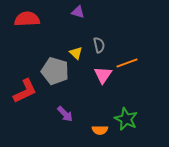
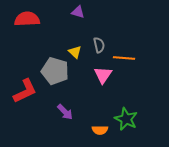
yellow triangle: moved 1 px left, 1 px up
orange line: moved 3 px left, 5 px up; rotated 25 degrees clockwise
purple arrow: moved 2 px up
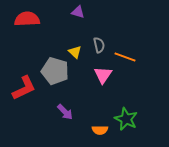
orange line: moved 1 px right, 1 px up; rotated 15 degrees clockwise
red L-shape: moved 1 px left, 3 px up
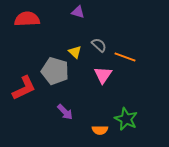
gray semicircle: rotated 35 degrees counterclockwise
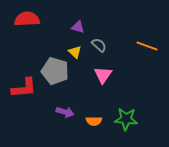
purple triangle: moved 15 px down
orange line: moved 22 px right, 11 px up
red L-shape: rotated 20 degrees clockwise
purple arrow: rotated 30 degrees counterclockwise
green star: rotated 20 degrees counterclockwise
orange semicircle: moved 6 px left, 9 px up
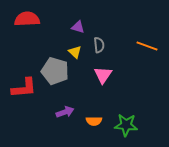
gray semicircle: rotated 42 degrees clockwise
purple arrow: rotated 36 degrees counterclockwise
green star: moved 6 px down
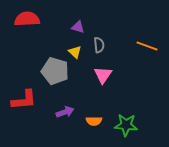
red L-shape: moved 12 px down
